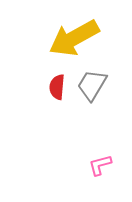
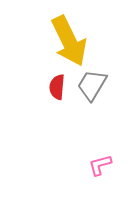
yellow arrow: moved 5 px left, 3 px down; rotated 87 degrees counterclockwise
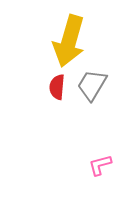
yellow arrow: rotated 42 degrees clockwise
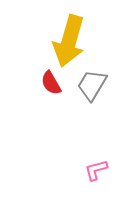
red semicircle: moved 6 px left, 4 px up; rotated 35 degrees counterclockwise
pink L-shape: moved 4 px left, 5 px down
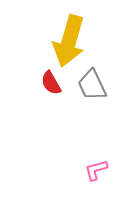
gray trapezoid: rotated 56 degrees counterclockwise
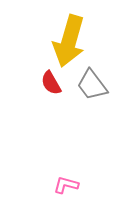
gray trapezoid: rotated 12 degrees counterclockwise
pink L-shape: moved 30 px left, 15 px down; rotated 30 degrees clockwise
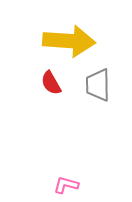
yellow arrow: rotated 102 degrees counterclockwise
gray trapezoid: moved 6 px right; rotated 36 degrees clockwise
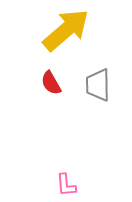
yellow arrow: moved 3 px left, 11 px up; rotated 45 degrees counterclockwise
pink L-shape: rotated 110 degrees counterclockwise
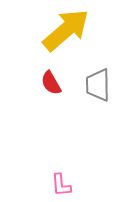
pink L-shape: moved 5 px left
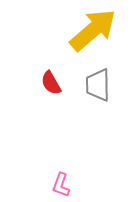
yellow arrow: moved 27 px right
pink L-shape: rotated 25 degrees clockwise
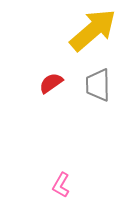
red semicircle: rotated 85 degrees clockwise
pink L-shape: rotated 10 degrees clockwise
